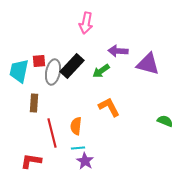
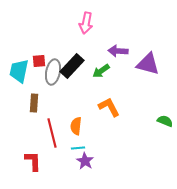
red L-shape: moved 2 px right; rotated 80 degrees clockwise
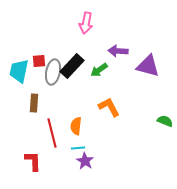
purple triangle: moved 2 px down
green arrow: moved 2 px left, 1 px up
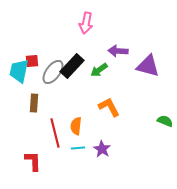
red square: moved 7 px left
gray ellipse: rotated 25 degrees clockwise
red line: moved 3 px right
purple star: moved 17 px right, 12 px up
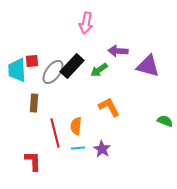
cyan trapezoid: moved 2 px left, 1 px up; rotated 15 degrees counterclockwise
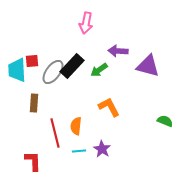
cyan line: moved 1 px right, 3 px down
